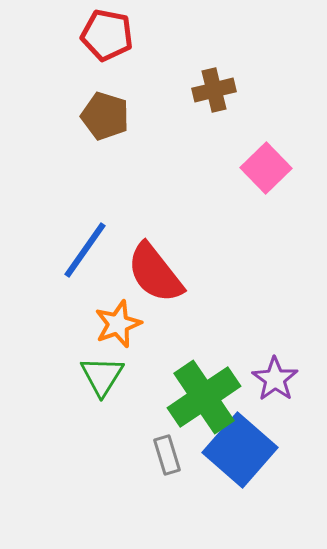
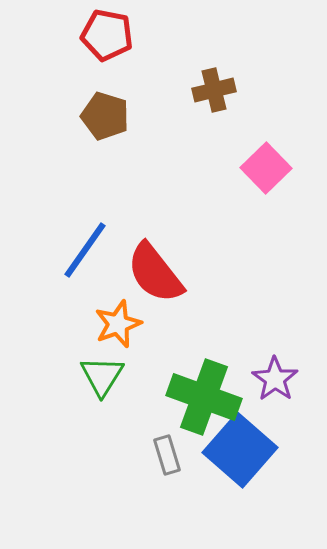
green cross: rotated 36 degrees counterclockwise
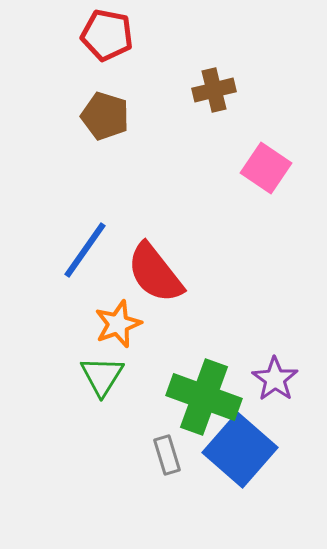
pink square: rotated 12 degrees counterclockwise
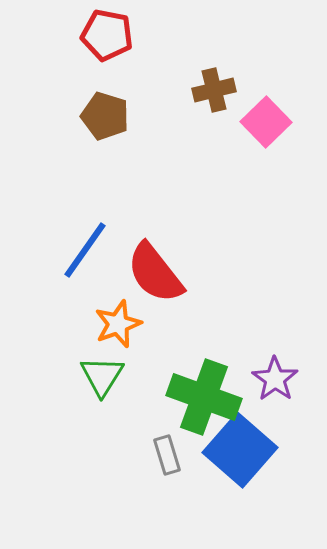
pink square: moved 46 px up; rotated 12 degrees clockwise
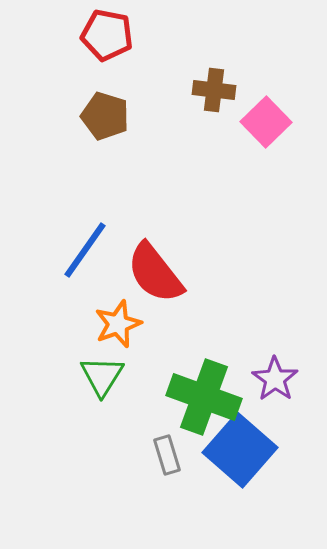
brown cross: rotated 21 degrees clockwise
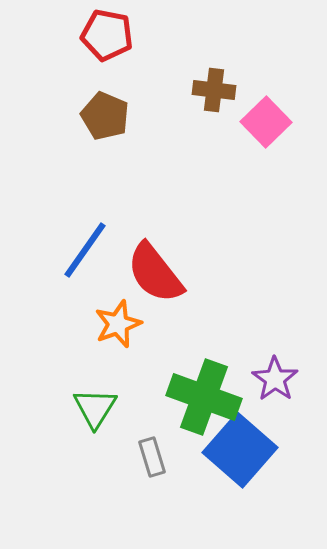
brown pentagon: rotated 6 degrees clockwise
green triangle: moved 7 px left, 32 px down
gray rectangle: moved 15 px left, 2 px down
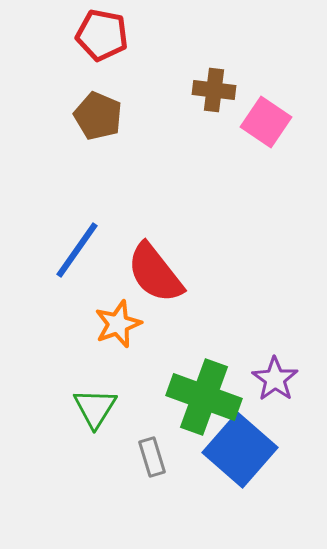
red pentagon: moved 5 px left
brown pentagon: moved 7 px left
pink square: rotated 12 degrees counterclockwise
blue line: moved 8 px left
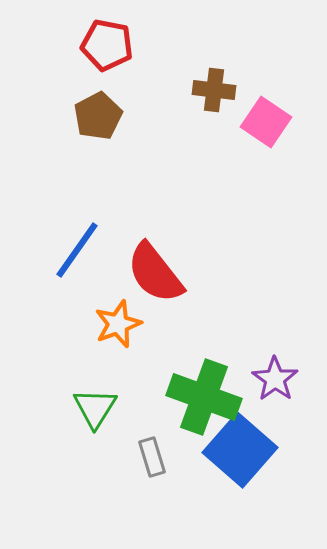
red pentagon: moved 5 px right, 10 px down
brown pentagon: rotated 21 degrees clockwise
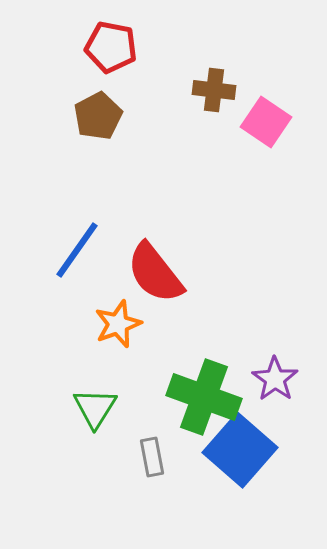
red pentagon: moved 4 px right, 2 px down
gray rectangle: rotated 6 degrees clockwise
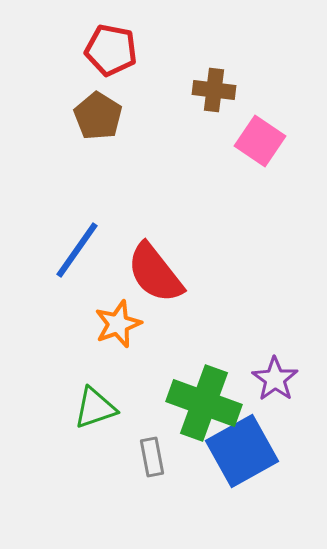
red pentagon: moved 3 px down
brown pentagon: rotated 12 degrees counterclockwise
pink square: moved 6 px left, 19 px down
green cross: moved 6 px down
green triangle: rotated 39 degrees clockwise
blue square: moved 2 px right, 1 px down; rotated 20 degrees clockwise
